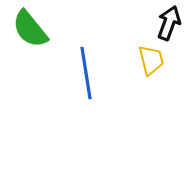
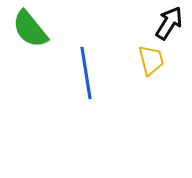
black arrow: rotated 12 degrees clockwise
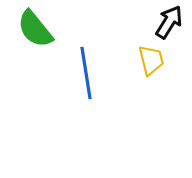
black arrow: moved 1 px up
green semicircle: moved 5 px right
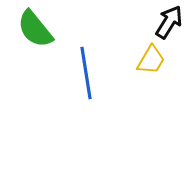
yellow trapezoid: rotated 44 degrees clockwise
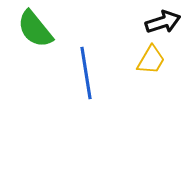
black arrow: moved 6 px left; rotated 40 degrees clockwise
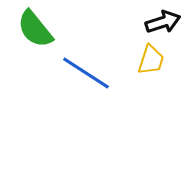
yellow trapezoid: rotated 12 degrees counterclockwise
blue line: rotated 48 degrees counterclockwise
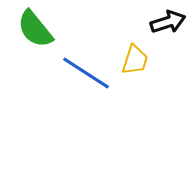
black arrow: moved 5 px right
yellow trapezoid: moved 16 px left
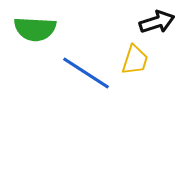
black arrow: moved 11 px left
green semicircle: rotated 48 degrees counterclockwise
